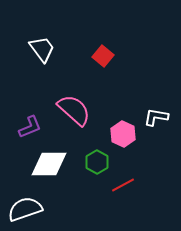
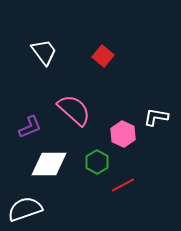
white trapezoid: moved 2 px right, 3 px down
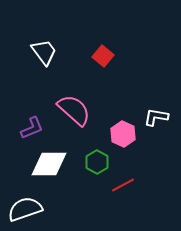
purple L-shape: moved 2 px right, 1 px down
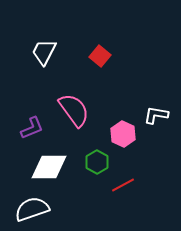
white trapezoid: rotated 116 degrees counterclockwise
red square: moved 3 px left
pink semicircle: rotated 12 degrees clockwise
white L-shape: moved 2 px up
white diamond: moved 3 px down
white semicircle: moved 7 px right
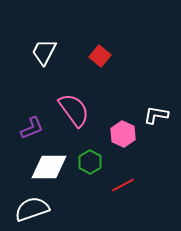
green hexagon: moved 7 px left
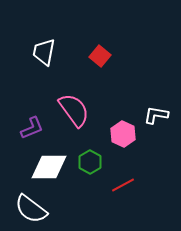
white trapezoid: rotated 16 degrees counterclockwise
white semicircle: moved 1 px left; rotated 124 degrees counterclockwise
